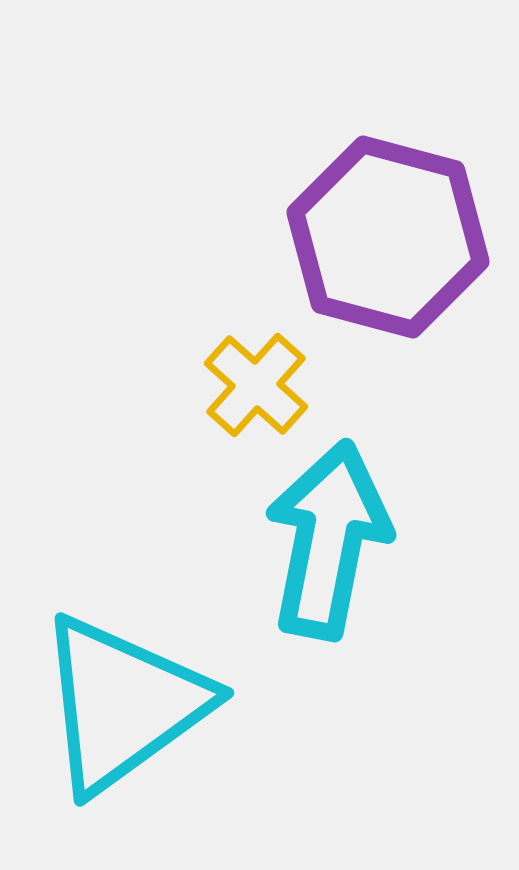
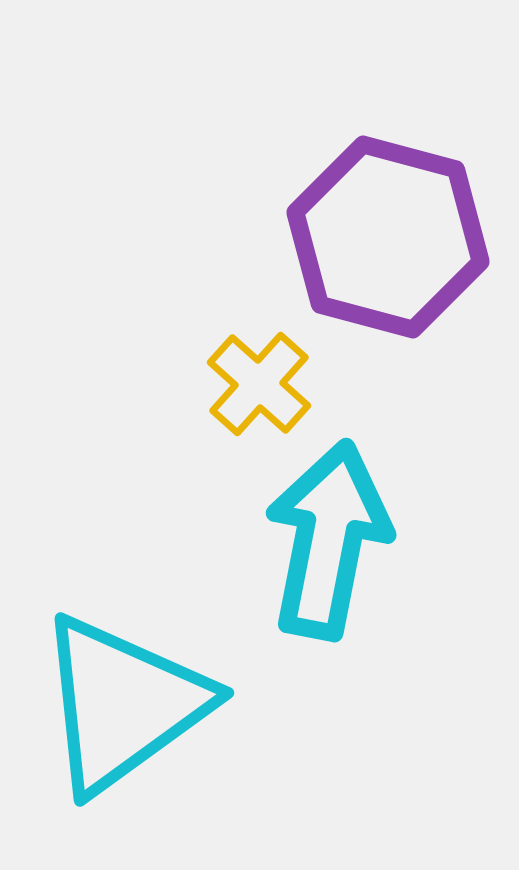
yellow cross: moved 3 px right, 1 px up
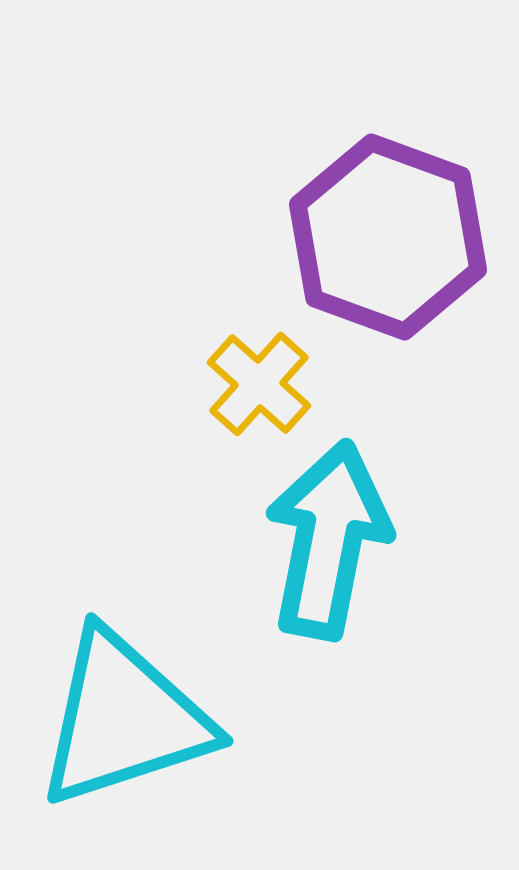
purple hexagon: rotated 5 degrees clockwise
cyan triangle: moved 1 px right, 15 px down; rotated 18 degrees clockwise
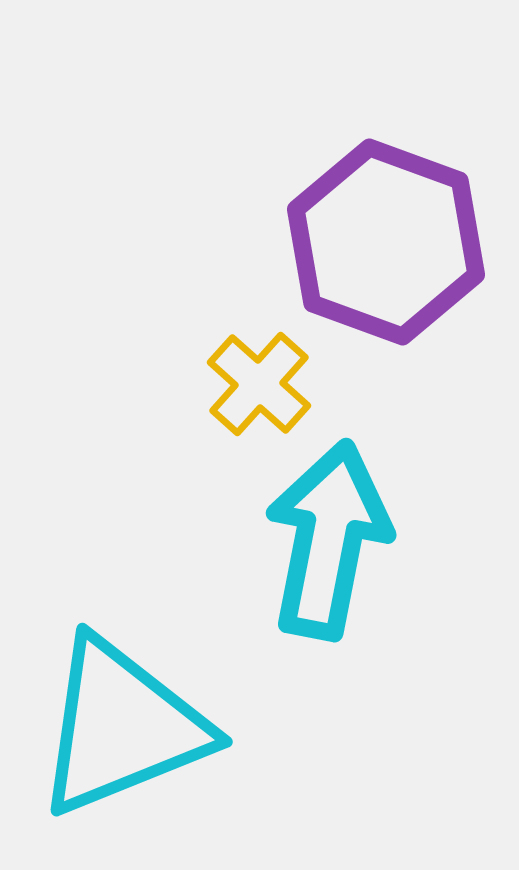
purple hexagon: moved 2 px left, 5 px down
cyan triangle: moved 2 px left, 8 px down; rotated 4 degrees counterclockwise
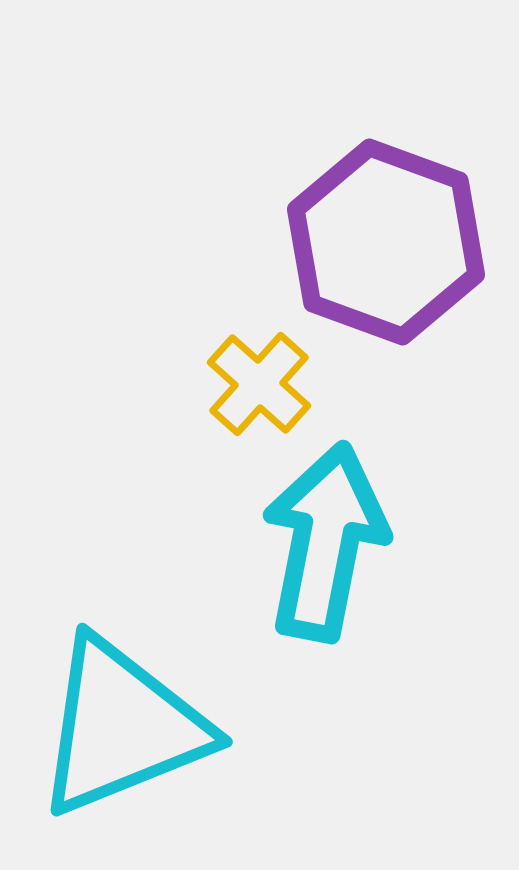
cyan arrow: moved 3 px left, 2 px down
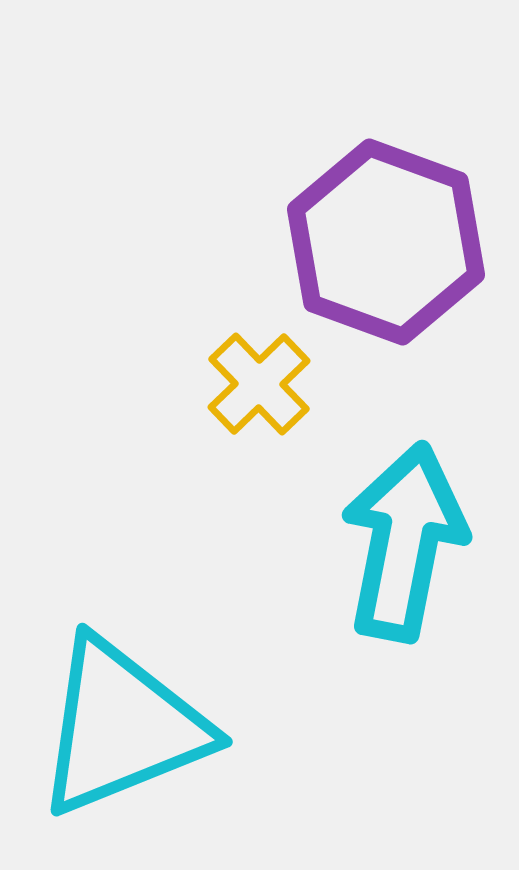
yellow cross: rotated 4 degrees clockwise
cyan arrow: moved 79 px right
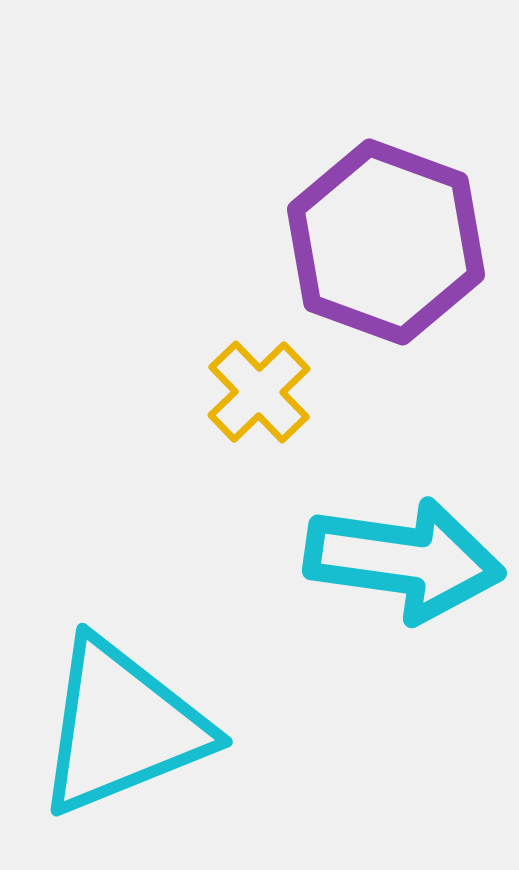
yellow cross: moved 8 px down
cyan arrow: moved 18 px down; rotated 87 degrees clockwise
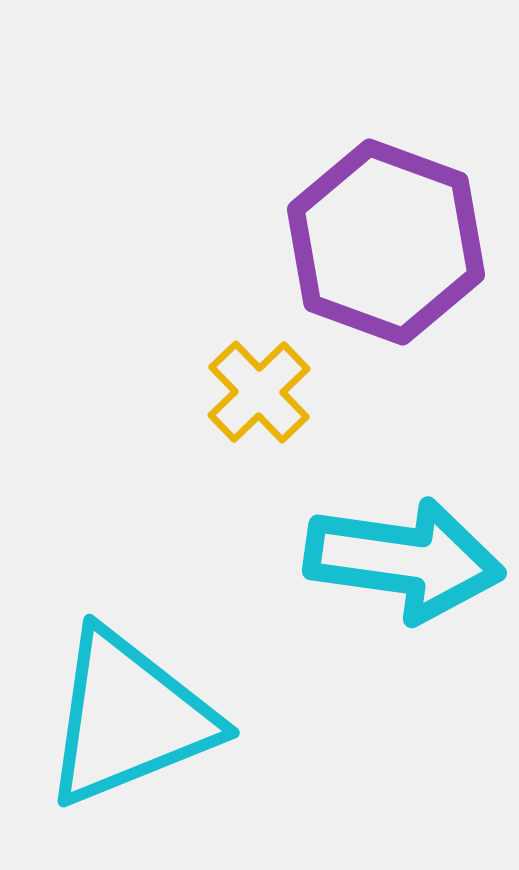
cyan triangle: moved 7 px right, 9 px up
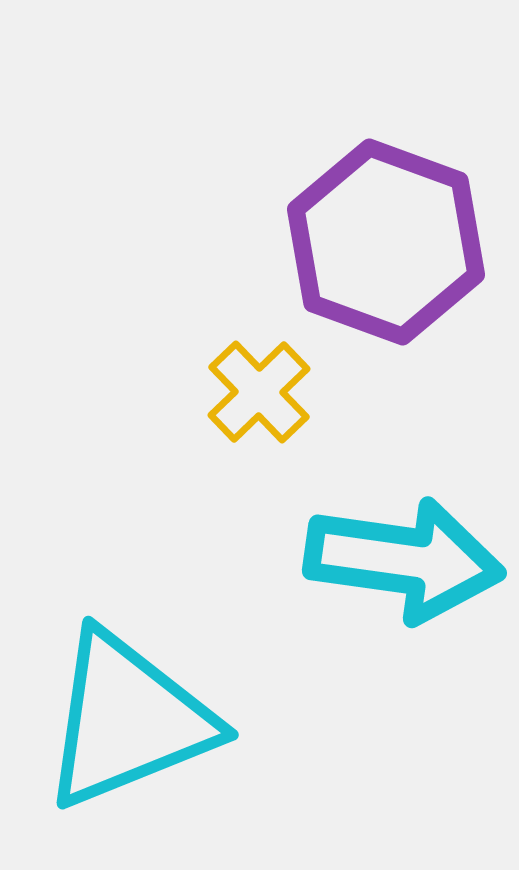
cyan triangle: moved 1 px left, 2 px down
